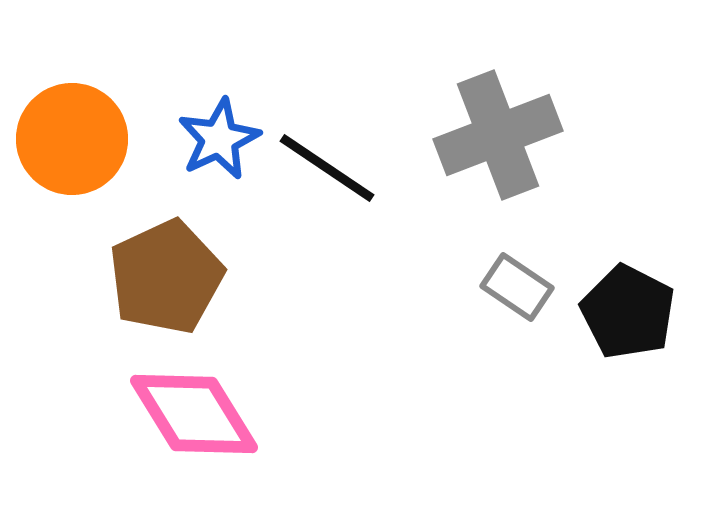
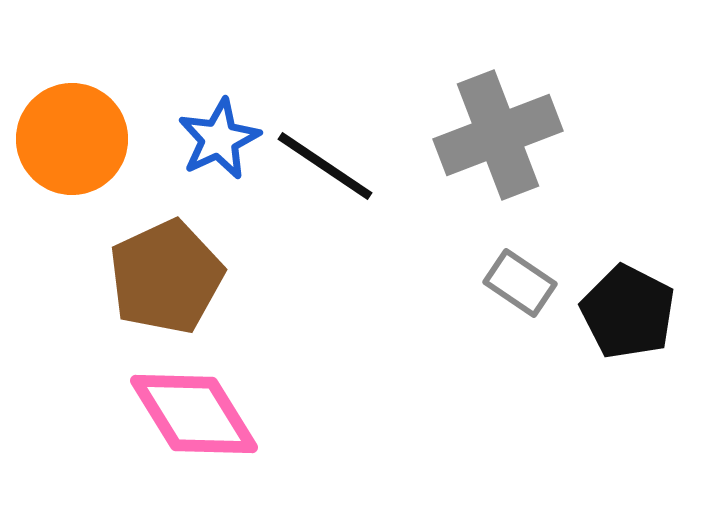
black line: moved 2 px left, 2 px up
gray rectangle: moved 3 px right, 4 px up
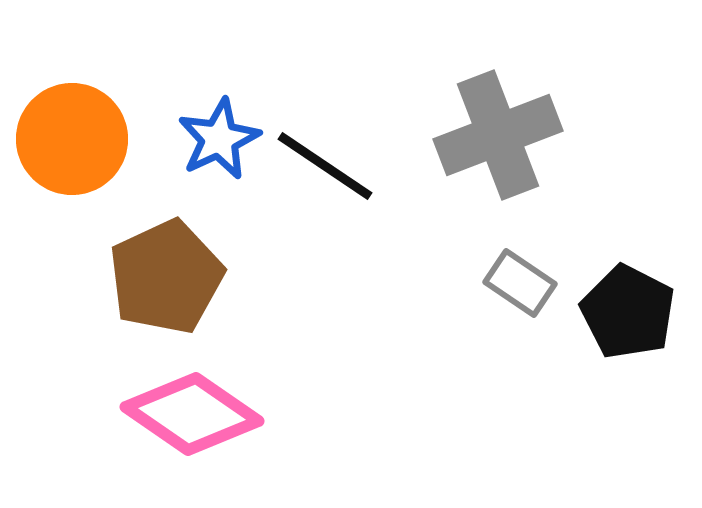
pink diamond: moved 2 px left; rotated 24 degrees counterclockwise
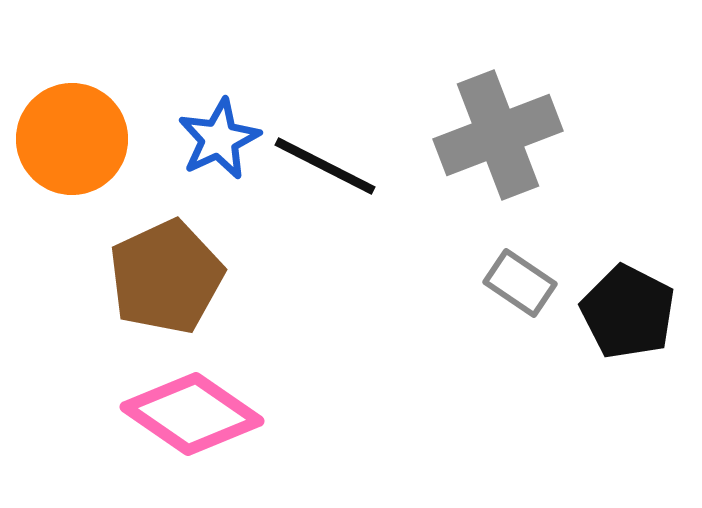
black line: rotated 7 degrees counterclockwise
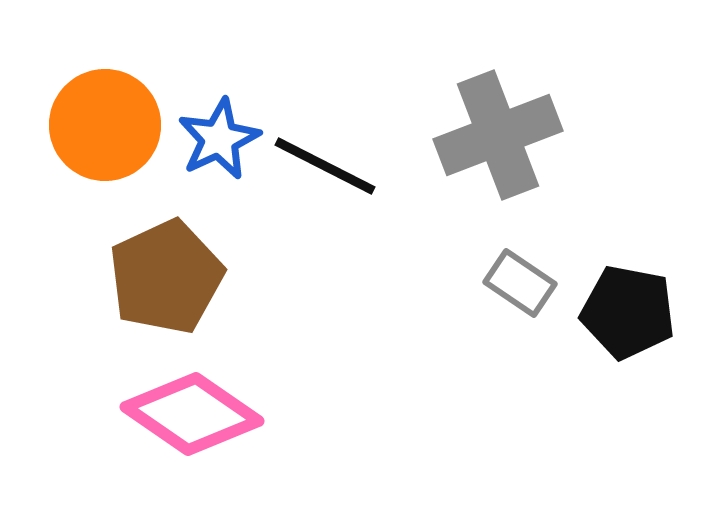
orange circle: moved 33 px right, 14 px up
black pentagon: rotated 16 degrees counterclockwise
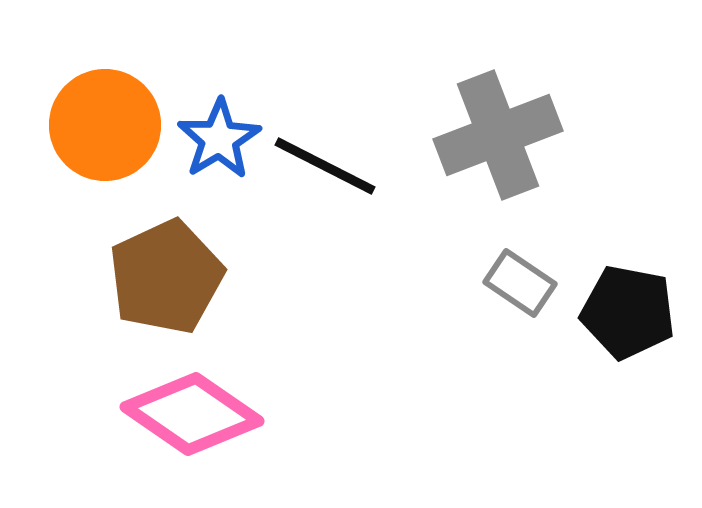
blue star: rotated 6 degrees counterclockwise
